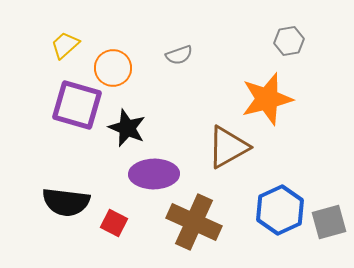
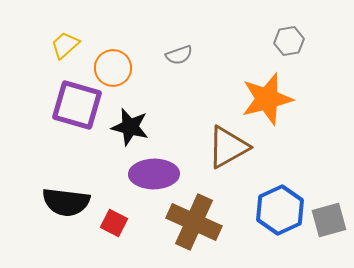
black star: moved 3 px right, 1 px up; rotated 9 degrees counterclockwise
gray square: moved 2 px up
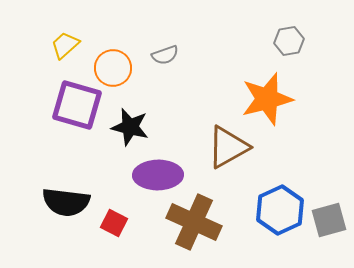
gray semicircle: moved 14 px left
purple ellipse: moved 4 px right, 1 px down
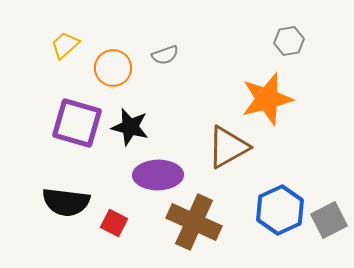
purple square: moved 18 px down
gray square: rotated 12 degrees counterclockwise
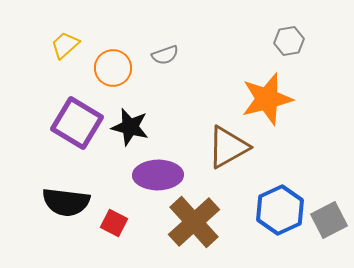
purple square: rotated 15 degrees clockwise
brown cross: rotated 24 degrees clockwise
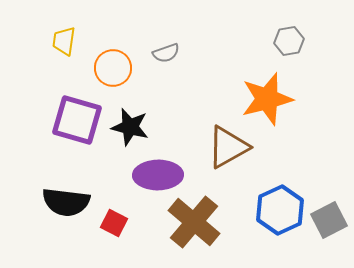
yellow trapezoid: moved 1 px left, 4 px up; rotated 40 degrees counterclockwise
gray semicircle: moved 1 px right, 2 px up
purple square: moved 3 px up; rotated 15 degrees counterclockwise
brown cross: rotated 8 degrees counterclockwise
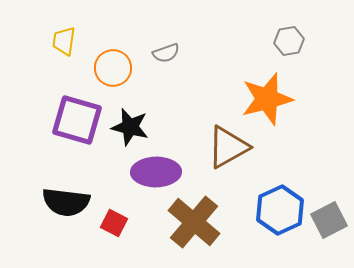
purple ellipse: moved 2 px left, 3 px up
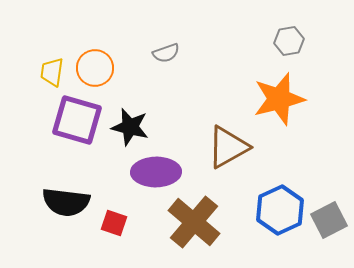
yellow trapezoid: moved 12 px left, 31 px down
orange circle: moved 18 px left
orange star: moved 12 px right
red square: rotated 8 degrees counterclockwise
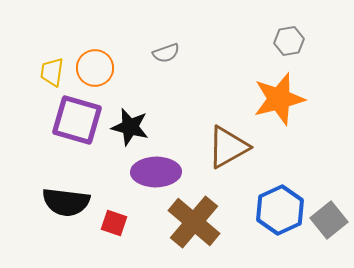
gray square: rotated 12 degrees counterclockwise
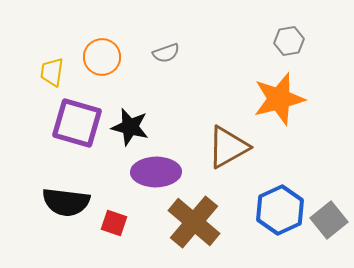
orange circle: moved 7 px right, 11 px up
purple square: moved 3 px down
